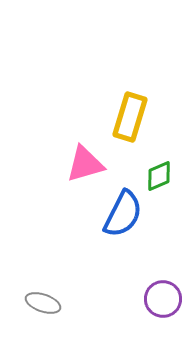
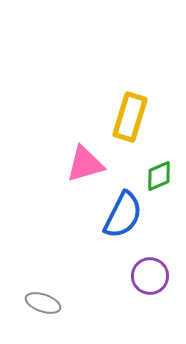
blue semicircle: moved 1 px down
purple circle: moved 13 px left, 23 px up
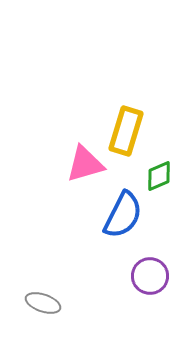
yellow rectangle: moved 4 px left, 14 px down
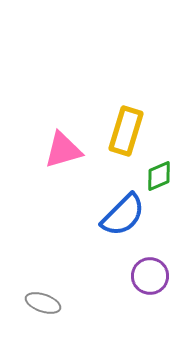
pink triangle: moved 22 px left, 14 px up
blue semicircle: rotated 18 degrees clockwise
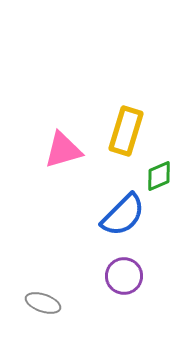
purple circle: moved 26 px left
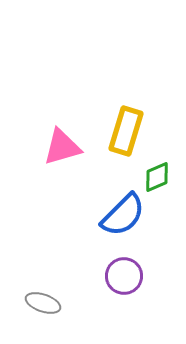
pink triangle: moved 1 px left, 3 px up
green diamond: moved 2 px left, 1 px down
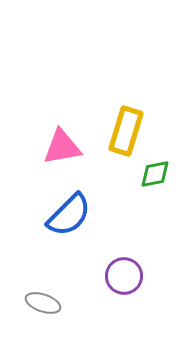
pink triangle: rotated 6 degrees clockwise
green diamond: moved 2 px left, 3 px up; rotated 12 degrees clockwise
blue semicircle: moved 54 px left
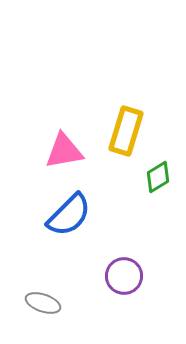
pink triangle: moved 2 px right, 4 px down
green diamond: moved 3 px right, 3 px down; rotated 20 degrees counterclockwise
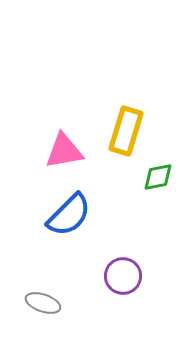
green diamond: rotated 20 degrees clockwise
purple circle: moved 1 px left
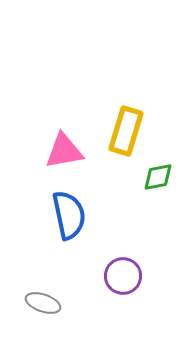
blue semicircle: rotated 57 degrees counterclockwise
